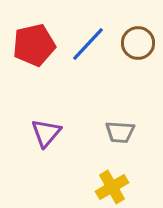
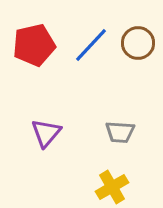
blue line: moved 3 px right, 1 px down
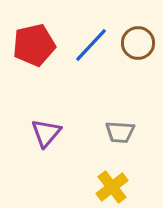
yellow cross: rotated 8 degrees counterclockwise
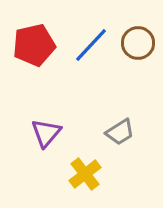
gray trapezoid: rotated 36 degrees counterclockwise
yellow cross: moved 27 px left, 13 px up
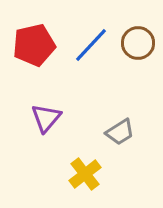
purple triangle: moved 15 px up
